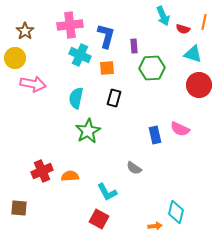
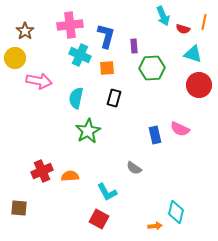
pink arrow: moved 6 px right, 3 px up
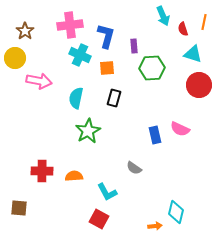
red semicircle: rotated 56 degrees clockwise
red cross: rotated 25 degrees clockwise
orange semicircle: moved 4 px right
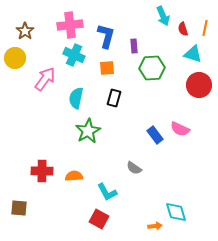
orange line: moved 1 px right, 6 px down
cyan cross: moved 6 px left
pink arrow: moved 6 px right, 2 px up; rotated 65 degrees counterclockwise
blue rectangle: rotated 24 degrees counterclockwise
cyan diamond: rotated 30 degrees counterclockwise
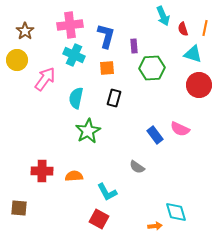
yellow circle: moved 2 px right, 2 px down
gray semicircle: moved 3 px right, 1 px up
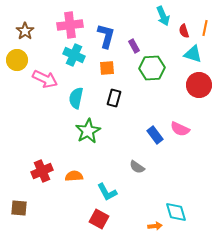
red semicircle: moved 1 px right, 2 px down
purple rectangle: rotated 24 degrees counterclockwise
pink arrow: rotated 80 degrees clockwise
red cross: rotated 25 degrees counterclockwise
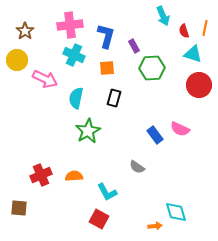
red cross: moved 1 px left, 4 px down
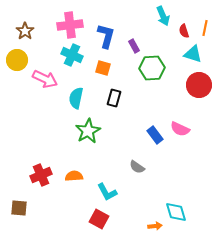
cyan cross: moved 2 px left
orange square: moved 4 px left; rotated 21 degrees clockwise
